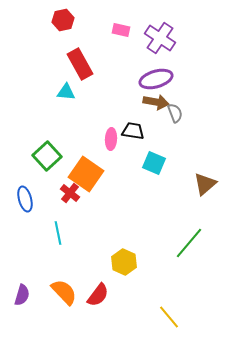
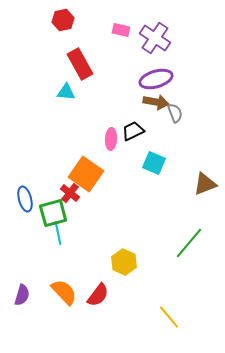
purple cross: moved 5 px left
black trapezoid: rotated 35 degrees counterclockwise
green square: moved 6 px right, 57 px down; rotated 28 degrees clockwise
brown triangle: rotated 20 degrees clockwise
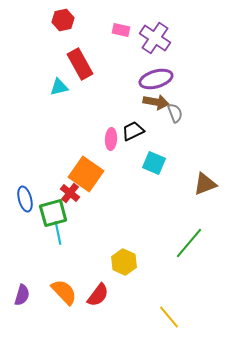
cyan triangle: moved 7 px left, 5 px up; rotated 18 degrees counterclockwise
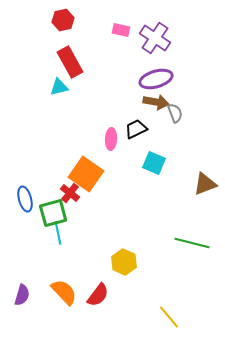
red rectangle: moved 10 px left, 2 px up
black trapezoid: moved 3 px right, 2 px up
green line: moved 3 px right; rotated 64 degrees clockwise
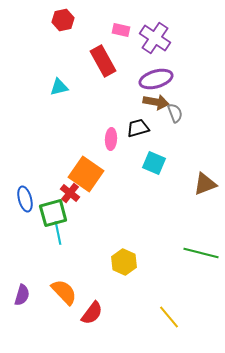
red rectangle: moved 33 px right, 1 px up
black trapezoid: moved 2 px right, 1 px up; rotated 10 degrees clockwise
green line: moved 9 px right, 10 px down
red semicircle: moved 6 px left, 18 px down
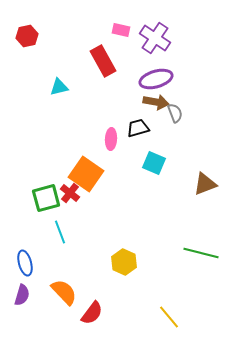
red hexagon: moved 36 px left, 16 px down
blue ellipse: moved 64 px down
green square: moved 7 px left, 15 px up
cyan line: moved 2 px right, 1 px up; rotated 10 degrees counterclockwise
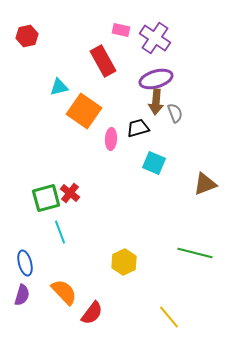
brown arrow: rotated 85 degrees clockwise
orange square: moved 2 px left, 63 px up
green line: moved 6 px left
yellow hexagon: rotated 10 degrees clockwise
